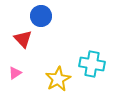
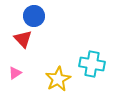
blue circle: moved 7 px left
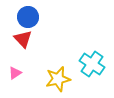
blue circle: moved 6 px left, 1 px down
cyan cross: rotated 25 degrees clockwise
yellow star: rotated 15 degrees clockwise
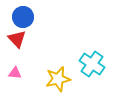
blue circle: moved 5 px left
red triangle: moved 6 px left
pink triangle: rotated 40 degrees clockwise
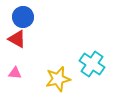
red triangle: rotated 18 degrees counterclockwise
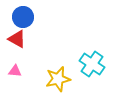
pink triangle: moved 2 px up
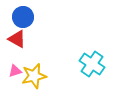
pink triangle: rotated 24 degrees counterclockwise
yellow star: moved 24 px left, 3 px up
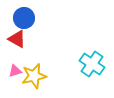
blue circle: moved 1 px right, 1 px down
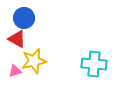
cyan cross: moved 2 px right; rotated 30 degrees counterclockwise
yellow star: moved 15 px up
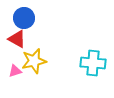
cyan cross: moved 1 px left, 1 px up
